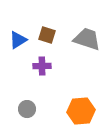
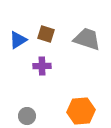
brown square: moved 1 px left, 1 px up
gray circle: moved 7 px down
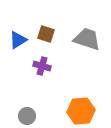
purple cross: rotated 18 degrees clockwise
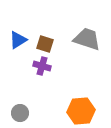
brown square: moved 1 px left, 10 px down
gray circle: moved 7 px left, 3 px up
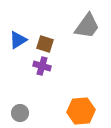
gray trapezoid: moved 13 px up; rotated 108 degrees clockwise
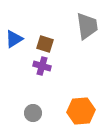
gray trapezoid: rotated 44 degrees counterclockwise
blue triangle: moved 4 px left, 1 px up
gray circle: moved 13 px right
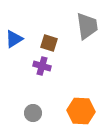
brown square: moved 4 px right, 1 px up
orange hexagon: rotated 8 degrees clockwise
